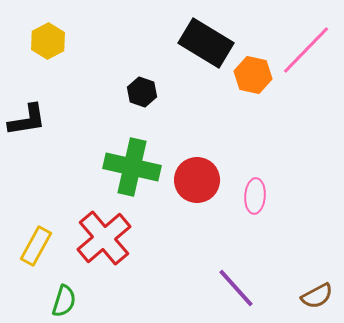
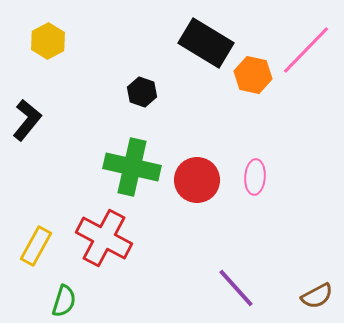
black L-shape: rotated 42 degrees counterclockwise
pink ellipse: moved 19 px up
red cross: rotated 22 degrees counterclockwise
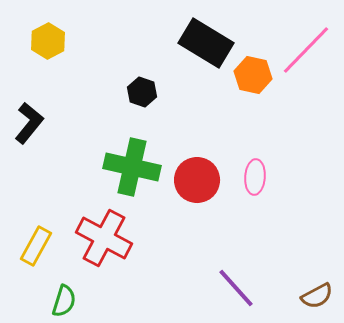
black L-shape: moved 2 px right, 3 px down
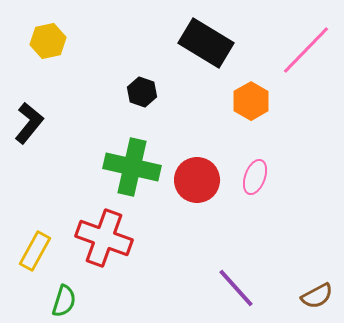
yellow hexagon: rotated 16 degrees clockwise
orange hexagon: moved 2 px left, 26 px down; rotated 18 degrees clockwise
pink ellipse: rotated 16 degrees clockwise
red cross: rotated 8 degrees counterclockwise
yellow rectangle: moved 1 px left, 5 px down
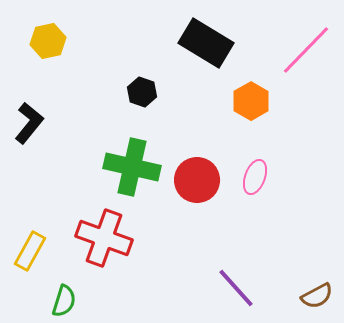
yellow rectangle: moved 5 px left
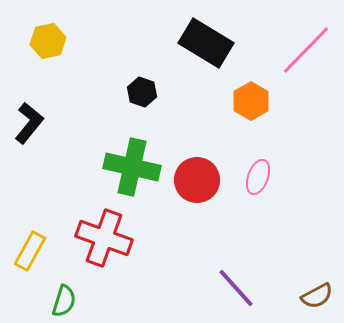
pink ellipse: moved 3 px right
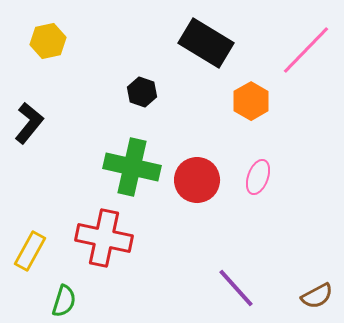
red cross: rotated 8 degrees counterclockwise
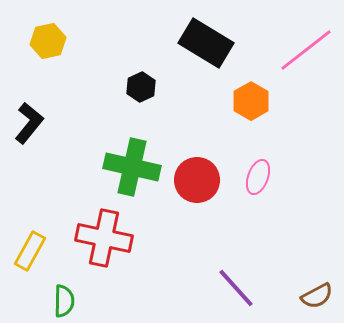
pink line: rotated 8 degrees clockwise
black hexagon: moved 1 px left, 5 px up; rotated 16 degrees clockwise
green semicircle: rotated 16 degrees counterclockwise
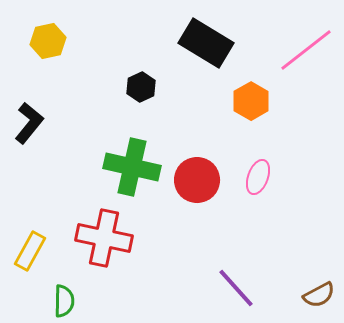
brown semicircle: moved 2 px right, 1 px up
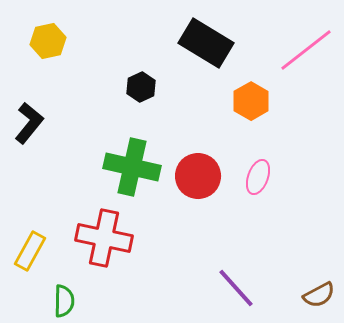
red circle: moved 1 px right, 4 px up
